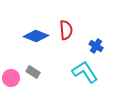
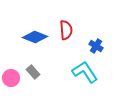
blue diamond: moved 1 px left, 1 px down
gray rectangle: rotated 16 degrees clockwise
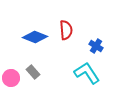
cyan L-shape: moved 2 px right, 1 px down
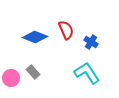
red semicircle: rotated 18 degrees counterclockwise
blue cross: moved 5 px left, 4 px up
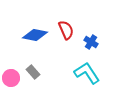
blue diamond: moved 2 px up; rotated 10 degrees counterclockwise
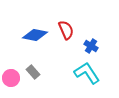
blue cross: moved 4 px down
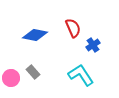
red semicircle: moved 7 px right, 2 px up
blue cross: moved 2 px right, 1 px up; rotated 24 degrees clockwise
cyan L-shape: moved 6 px left, 2 px down
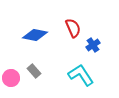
gray rectangle: moved 1 px right, 1 px up
